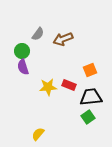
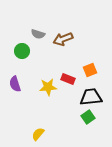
gray semicircle: rotated 72 degrees clockwise
purple semicircle: moved 8 px left, 17 px down
red rectangle: moved 1 px left, 6 px up
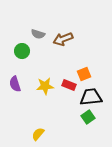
orange square: moved 6 px left, 4 px down
red rectangle: moved 1 px right, 6 px down
yellow star: moved 3 px left, 1 px up
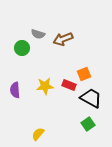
green circle: moved 3 px up
purple semicircle: moved 6 px down; rotated 14 degrees clockwise
black trapezoid: moved 1 px down; rotated 35 degrees clockwise
green square: moved 7 px down
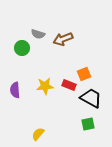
green square: rotated 24 degrees clockwise
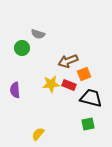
brown arrow: moved 5 px right, 22 px down
yellow star: moved 6 px right, 2 px up
black trapezoid: rotated 15 degrees counterclockwise
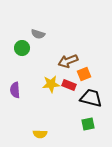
yellow semicircle: moved 2 px right; rotated 128 degrees counterclockwise
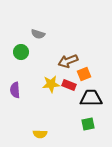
green circle: moved 1 px left, 4 px down
black trapezoid: rotated 15 degrees counterclockwise
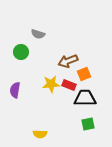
purple semicircle: rotated 14 degrees clockwise
black trapezoid: moved 6 px left
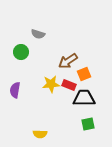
brown arrow: rotated 12 degrees counterclockwise
black trapezoid: moved 1 px left
